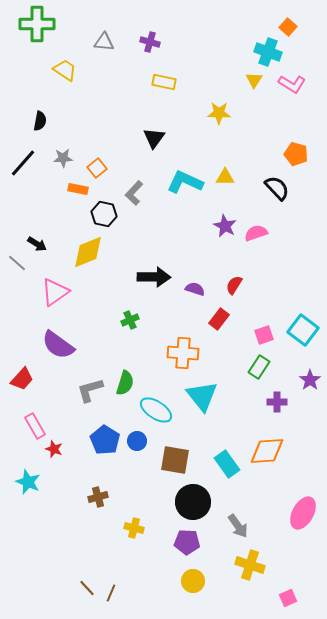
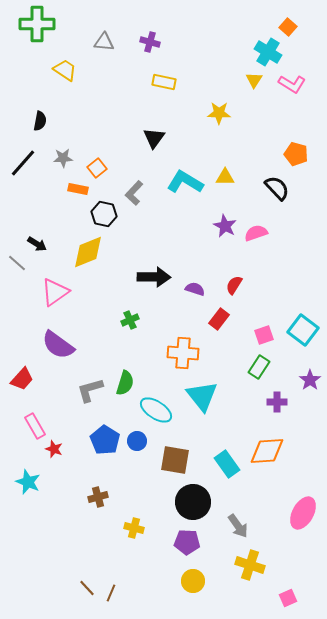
cyan cross at (268, 52): rotated 12 degrees clockwise
cyan L-shape at (185, 182): rotated 6 degrees clockwise
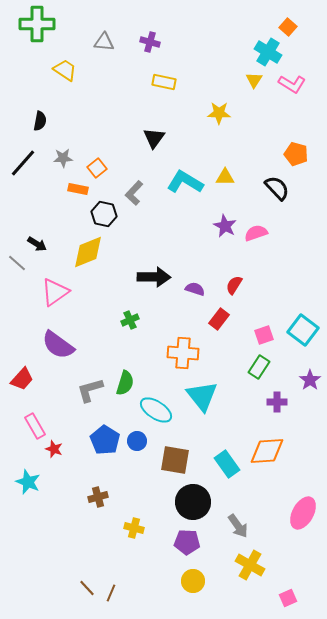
yellow cross at (250, 565): rotated 12 degrees clockwise
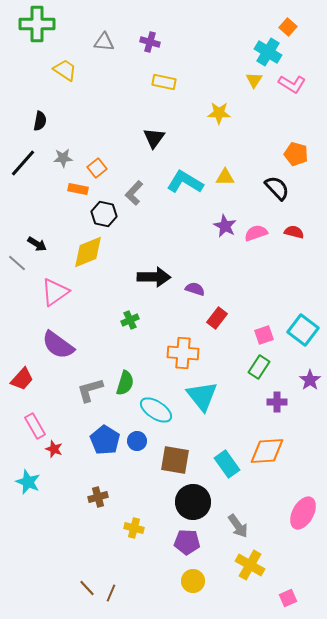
red semicircle at (234, 285): moved 60 px right, 53 px up; rotated 72 degrees clockwise
red rectangle at (219, 319): moved 2 px left, 1 px up
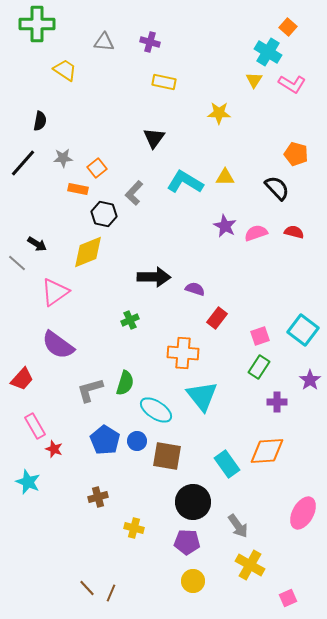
pink square at (264, 335): moved 4 px left, 1 px down
brown square at (175, 460): moved 8 px left, 4 px up
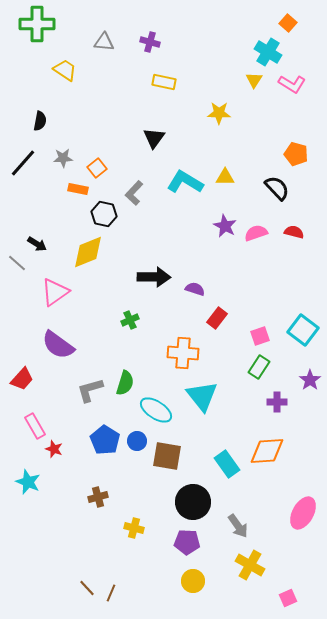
orange square at (288, 27): moved 4 px up
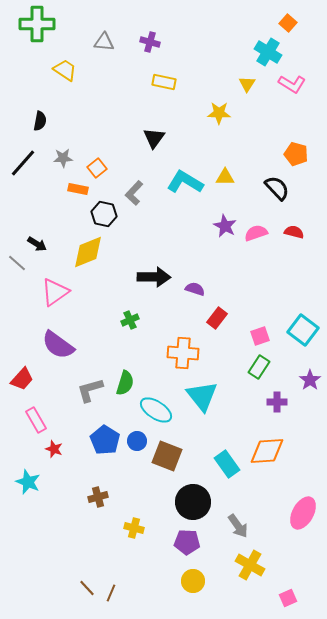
yellow triangle at (254, 80): moved 7 px left, 4 px down
pink rectangle at (35, 426): moved 1 px right, 6 px up
brown square at (167, 456): rotated 12 degrees clockwise
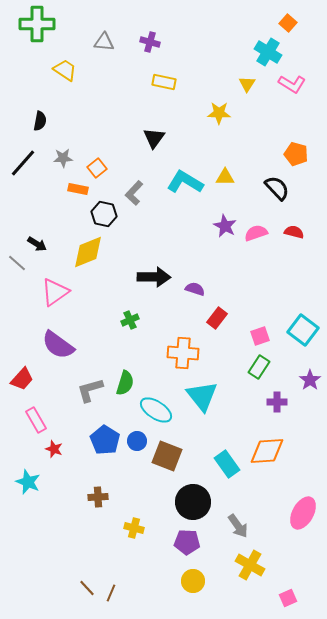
brown cross at (98, 497): rotated 12 degrees clockwise
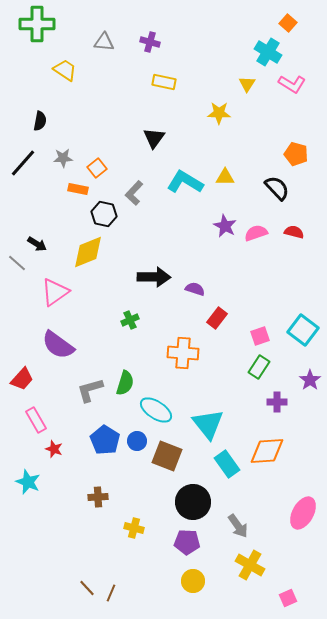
cyan triangle at (202, 396): moved 6 px right, 28 px down
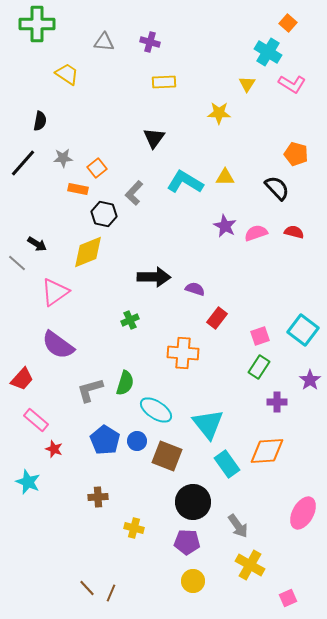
yellow trapezoid at (65, 70): moved 2 px right, 4 px down
yellow rectangle at (164, 82): rotated 15 degrees counterclockwise
pink rectangle at (36, 420): rotated 20 degrees counterclockwise
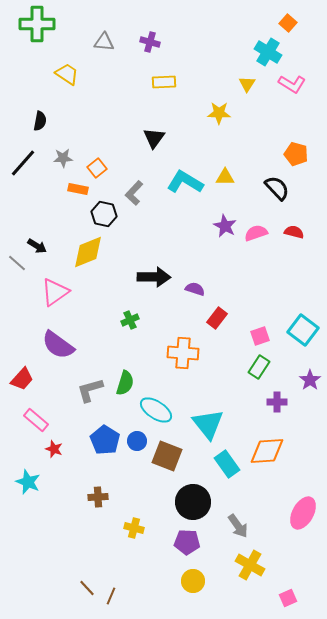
black arrow at (37, 244): moved 2 px down
brown line at (111, 593): moved 3 px down
